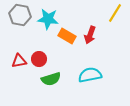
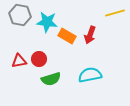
yellow line: rotated 42 degrees clockwise
cyan star: moved 1 px left, 3 px down
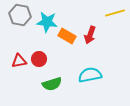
green semicircle: moved 1 px right, 5 px down
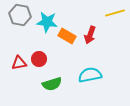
red triangle: moved 2 px down
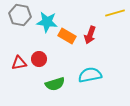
green semicircle: moved 3 px right
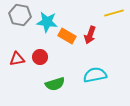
yellow line: moved 1 px left
red circle: moved 1 px right, 2 px up
red triangle: moved 2 px left, 4 px up
cyan semicircle: moved 5 px right
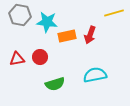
orange rectangle: rotated 42 degrees counterclockwise
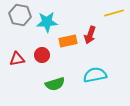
cyan star: rotated 10 degrees counterclockwise
orange rectangle: moved 1 px right, 5 px down
red circle: moved 2 px right, 2 px up
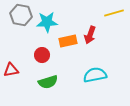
gray hexagon: moved 1 px right
red triangle: moved 6 px left, 11 px down
green semicircle: moved 7 px left, 2 px up
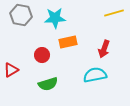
cyan star: moved 8 px right, 4 px up
red arrow: moved 14 px right, 14 px down
orange rectangle: moved 1 px down
red triangle: rotated 21 degrees counterclockwise
green semicircle: moved 2 px down
